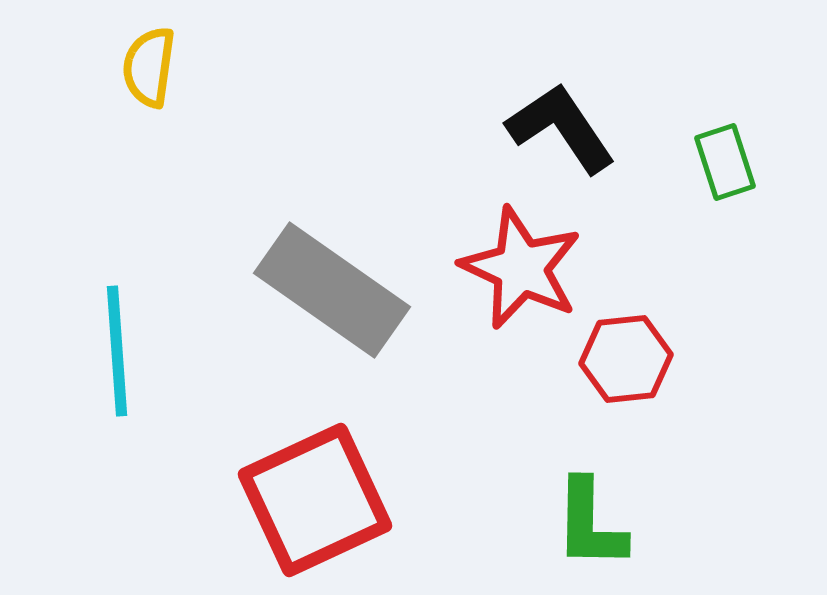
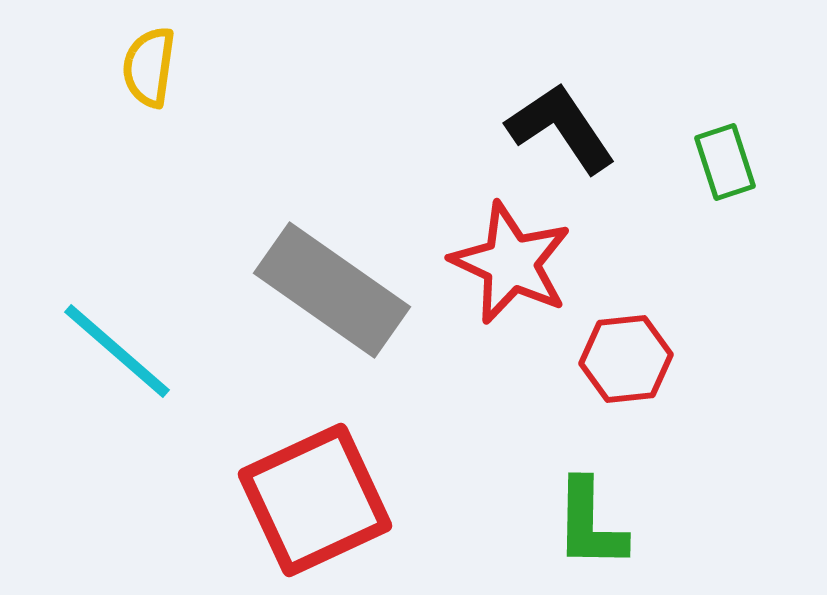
red star: moved 10 px left, 5 px up
cyan line: rotated 45 degrees counterclockwise
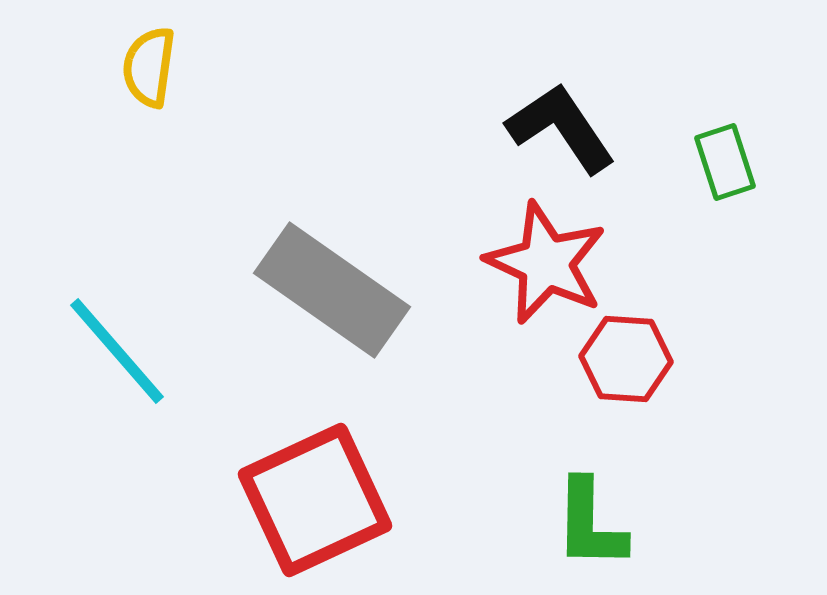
red star: moved 35 px right
cyan line: rotated 8 degrees clockwise
red hexagon: rotated 10 degrees clockwise
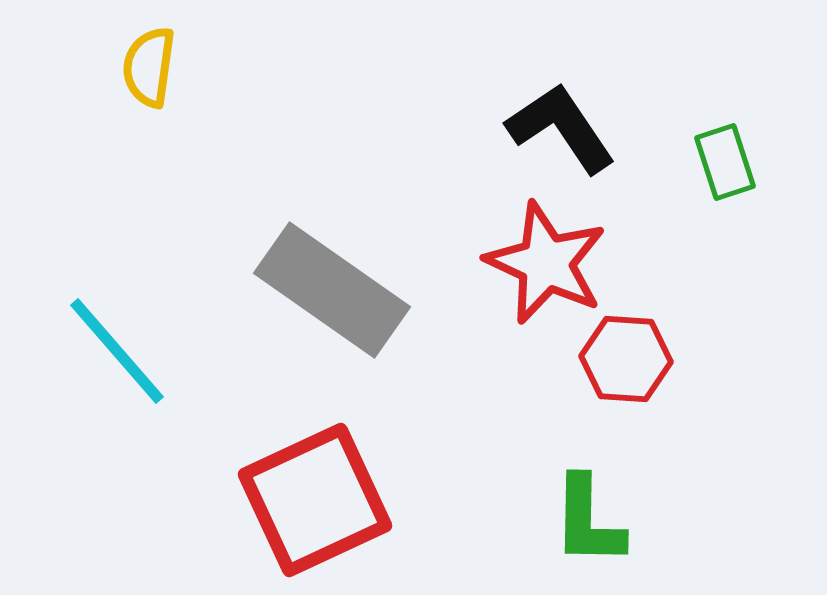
green L-shape: moved 2 px left, 3 px up
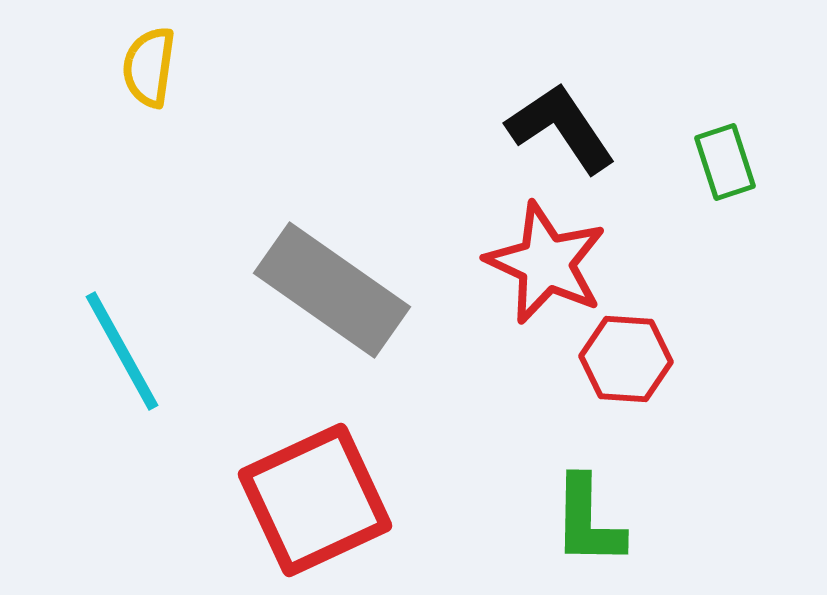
cyan line: moved 5 px right; rotated 12 degrees clockwise
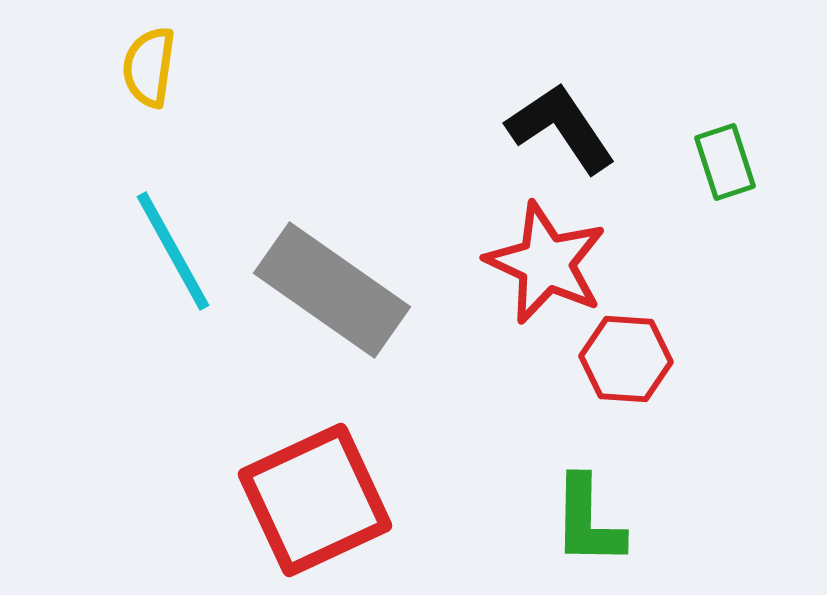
cyan line: moved 51 px right, 100 px up
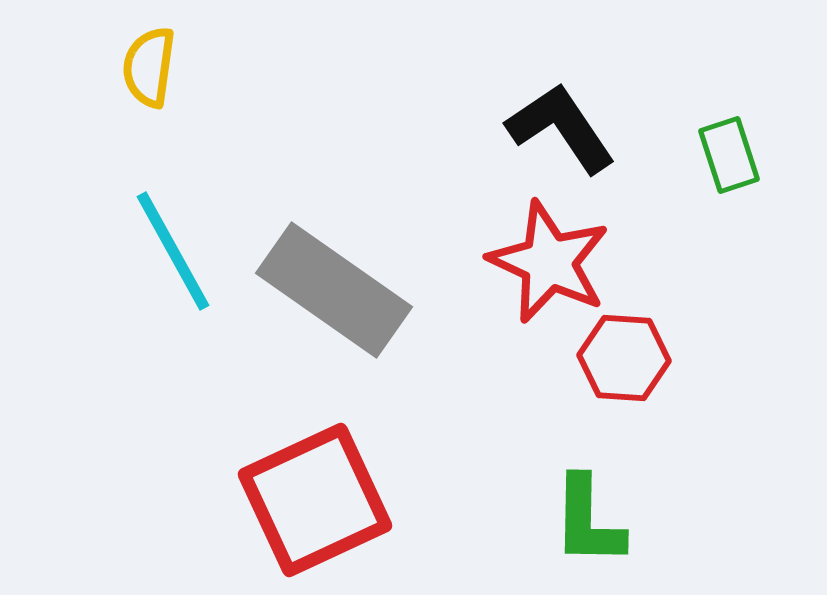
green rectangle: moved 4 px right, 7 px up
red star: moved 3 px right, 1 px up
gray rectangle: moved 2 px right
red hexagon: moved 2 px left, 1 px up
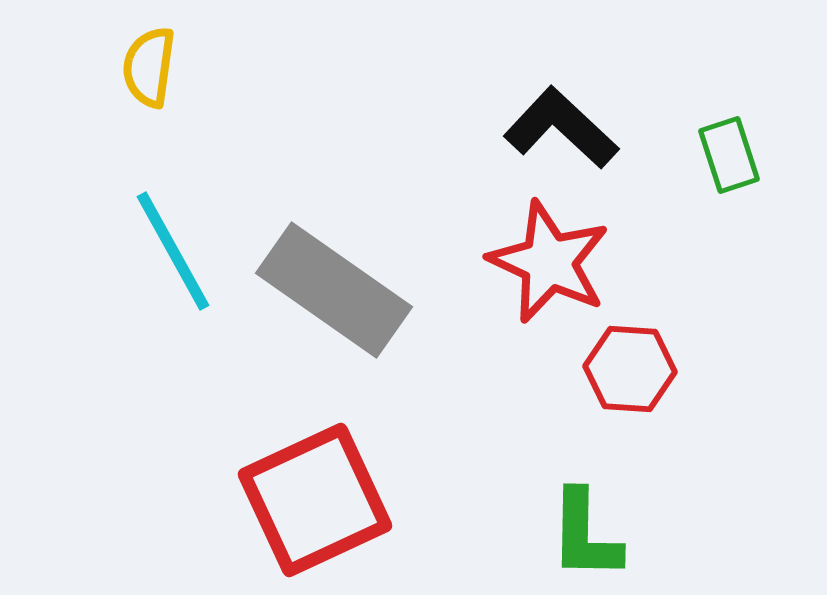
black L-shape: rotated 13 degrees counterclockwise
red hexagon: moved 6 px right, 11 px down
green L-shape: moved 3 px left, 14 px down
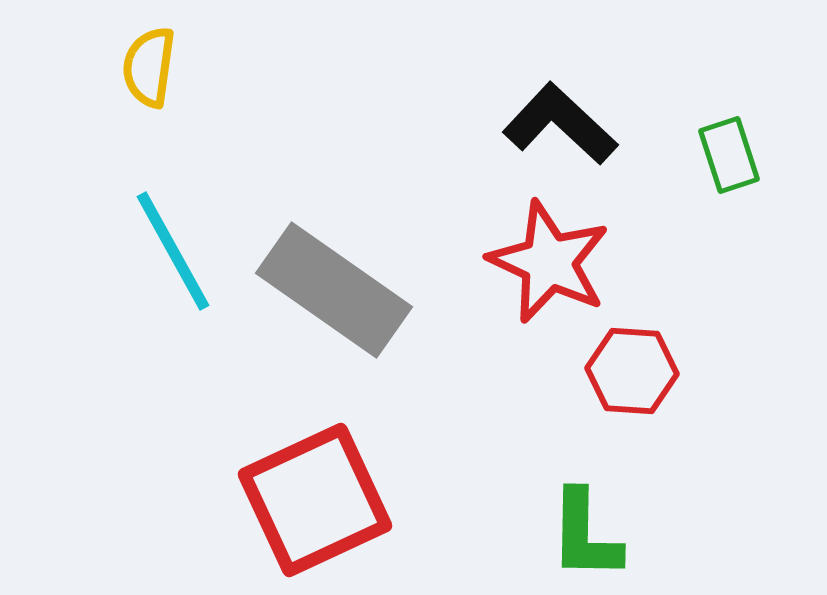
black L-shape: moved 1 px left, 4 px up
red hexagon: moved 2 px right, 2 px down
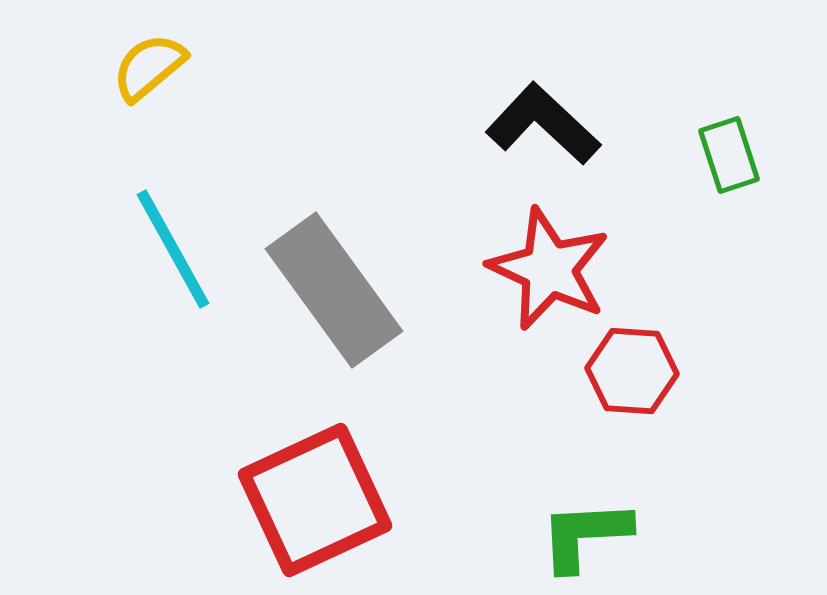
yellow semicircle: rotated 42 degrees clockwise
black L-shape: moved 17 px left
cyan line: moved 2 px up
red star: moved 7 px down
gray rectangle: rotated 19 degrees clockwise
green L-shape: rotated 86 degrees clockwise
